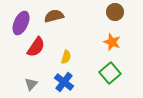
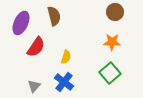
brown semicircle: rotated 90 degrees clockwise
orange star: rotated 18 degrees counterclockwise
gray triangle: moved 3 px right, 2 px down
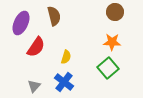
green square: moved 2 px left, 5 px up
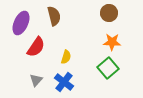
brown circle: moved 6 px left, 1 px down
gray triangle: moved 2 px right, 6 px up
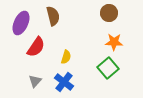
brown semicircle: moved 1 px left
orange star: moved 2 px right
gray triangle: moved 1 px left, 1 px down
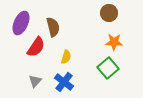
brown semicircle: moved 11 px down
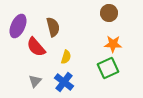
purple ellipse: moved 3 px left, 3 px down
orange star: moved 1 px left, 2 px down
red semicircle: rotated 105 degrees clockwise
green square: rotated 15 degrees clockwise
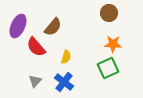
brown semicircle: rotated 54 degrees clockwise
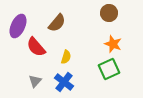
brown semicircle: moved 4 px right, 4 px up
orange star: rotated 18 degrees clockwise
green square: moved 1 px right, 1 px down
